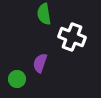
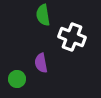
green semicircle: moved 1 px left, 1 px down
purple semicircle: moved 1 px right; rotated 30 degrees counterclockwise
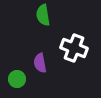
white cross: moved 2 px right, 11 px down
purple semicircle: moved 1 px left
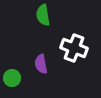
purple semicircle: moved 1 px right, 1 px down
green circle: moved 5 px left, 1 px up
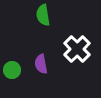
white cross: moved 3 px right, 1 px down; rotated 24 degrees clockwise
green circle: moved 8 px up
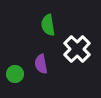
green semicircle: moved 5 px right, 10 px down
green circle: moved 3 px right, 4 px down
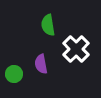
white cross: moved 1 px left
green circle: moved 1 px left
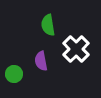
purple semicircle: moved 3 px up
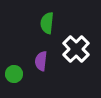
green semicircle: moved 1 px left, 2 px up; rotated 15 degrees clockwise
purple semicircle: rotated 18 degrees clockwise
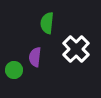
purple semicircle: moved 6 px left, 4 px up
green circle: moved 4 px up
